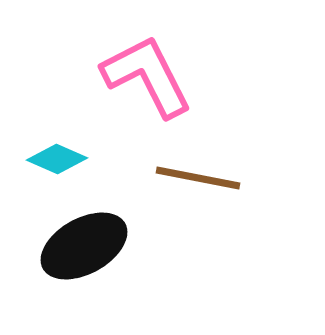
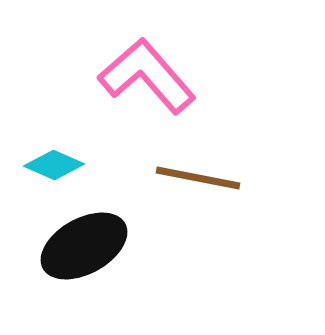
pink L-shape: rotated 14 degrees counterclockwise
cyan diamond: moved 3 px left, 6 px down
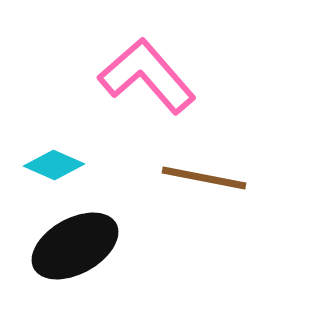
brown line: moved 6 px right
black ellipse: moved 9 px left
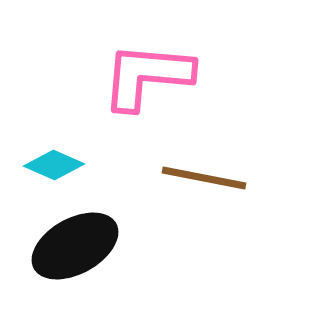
pink L-shape: rotated 44 degrees counterclockwise
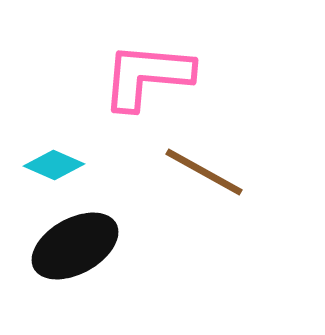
brown line: moved 6 px up; rotated 18 degrees clockwise
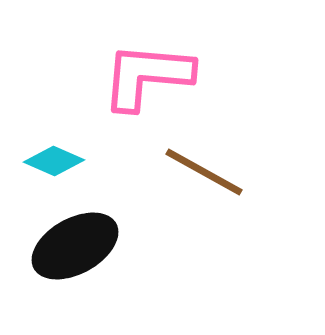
cyan diamond: moved 4 px up
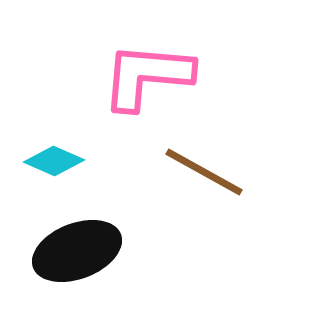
black ellipse: moved 2 px right, 5 px down; rotated 8 degrees clockwise
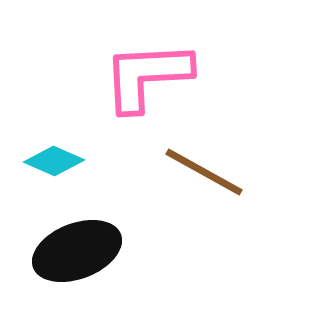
pink L-shape: rotated 8 degrees counterclockwise
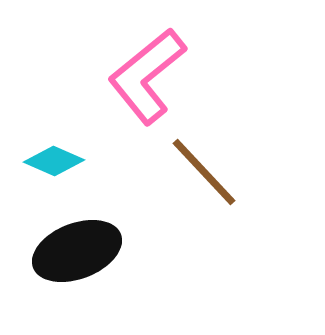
pink L-shape: rotated 36 degrees counterclockwise
brown line: rotated 18 degrees clockwise
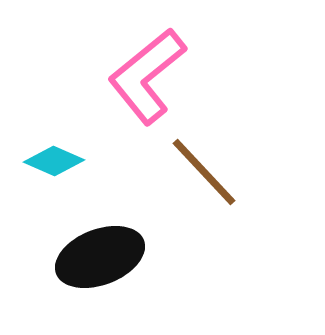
black ellipse: moved 23 px right, 6 px down
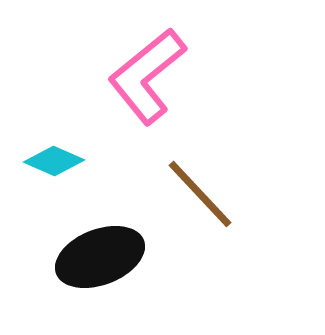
brown line: moved 4 px left, 22 px down
